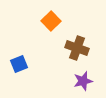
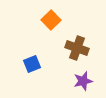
orange square: moved 1 px up
blue square: moved 13 px right
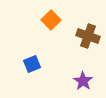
brown cross: moved 11 px right, 12 px up
purple star: rotated 24 degrees counterclockwise
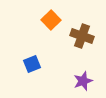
brown cross: moved 6 px left
purple star: rotated 18 degrees clockwise
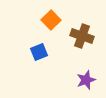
blue square: moved 7 px right, 12 px up
purple star: moved 3 px right, 1 px up
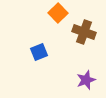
orange square: moved 7 px right, 7 px up
brown cross: moved 2 px right, 4 px up
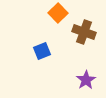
blue square: moved 3 px right, 1 px up
purple star: rotated 12 degrees counterclockwise
